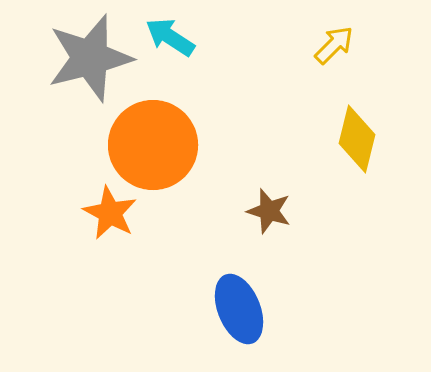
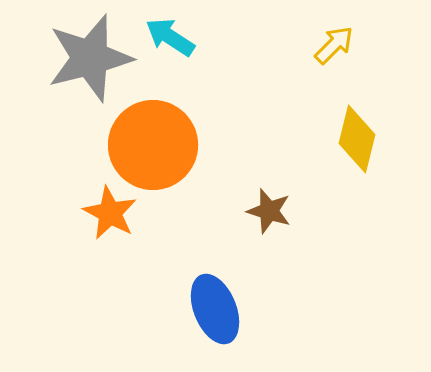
blue ellipse: moved 24 px left
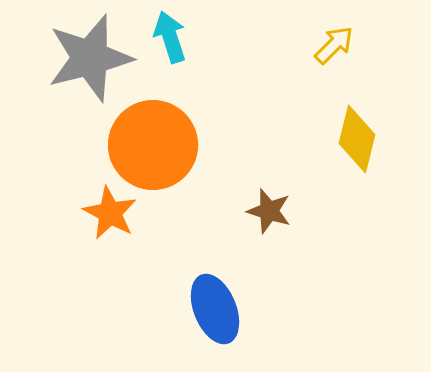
cyan arrow: rotated 39 degrees clockwise
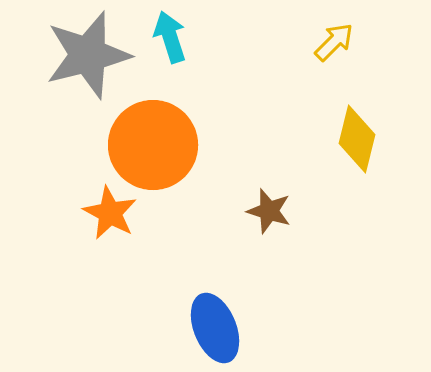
yellow arrow: moved 3 px up
gray star: moved 2 px left, 3 px up
blue ellipse: moved 19 px down
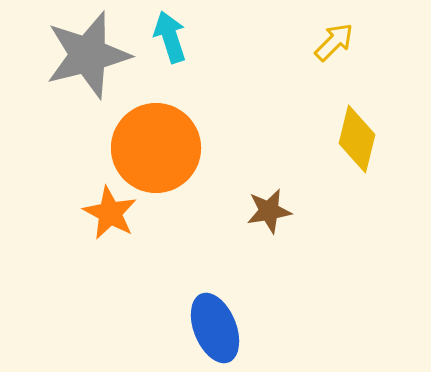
orange circle: moved 3 px right, 3 px down
brown star: rotated 27 degrees counterclockwise
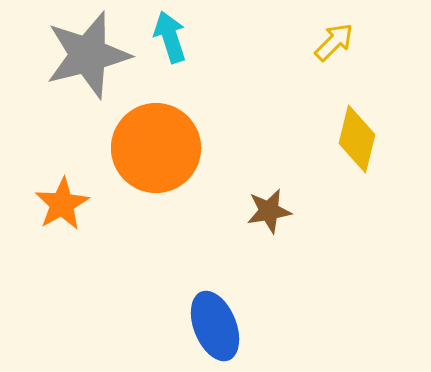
orange star: moved 48 px left, 9 px up; rotated 14 degrees clockwise
blue ellipse: moved 2 px up
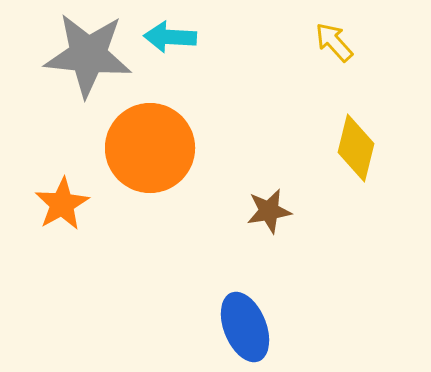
cyan arrow: rotated 69 degrees counterclockwise
yellow arrow: rotated 87 degrees counterclockwise
gray star: rotated 20 degrees clockwise
yellow diamond: moved 1 px left, 9 px down
orange circle: moved 6 px left
blue ellipse: moved 30 px right, 1 px down
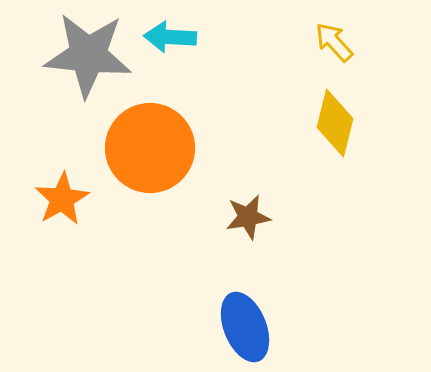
yellow diamond: moved 21 px left, 25 px up
orange star: moved 5 px up
brown star: moved 21 px left, 6 px down
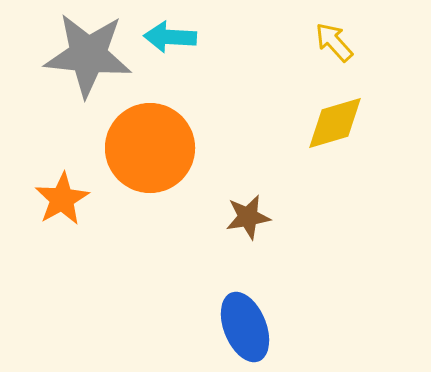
yellow diamond: rotated 60 degrees clockwise
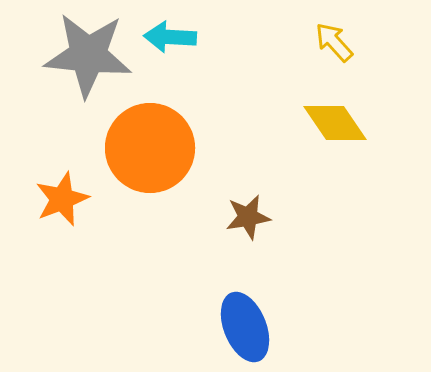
yellow diamond: rotated 72 degrees clockwise
orange star: rotated 8 degrees clockwise
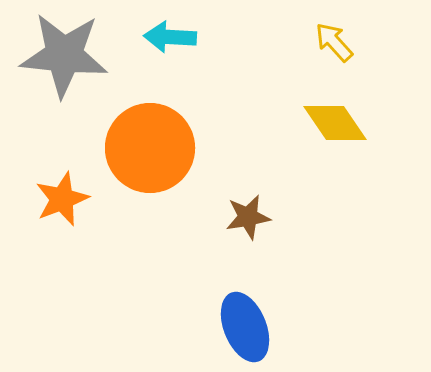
gray star: moved 24 px left
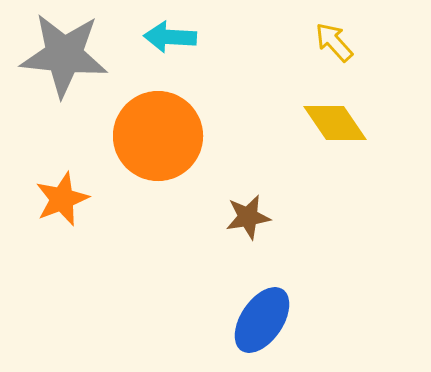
orange circle: moved 8 px right, 12 px up
blue ellipse: moved 17 px right, 7 px up; rotated 56 degrees clockwise
